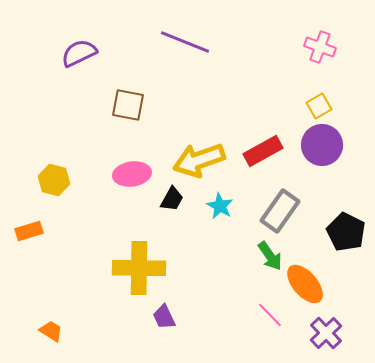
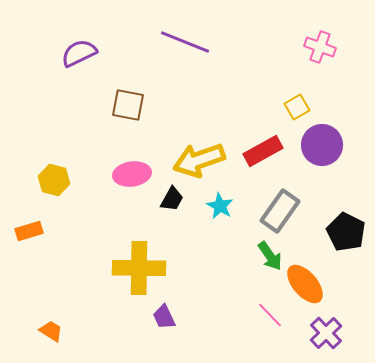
yellow square: moved 22 px left, 1 px down
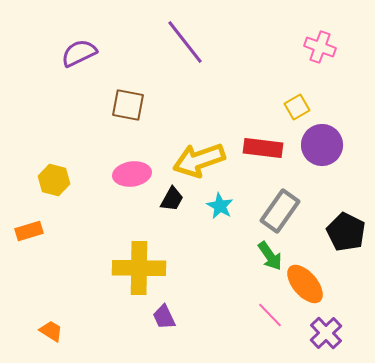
purple line: rotated 30 degrees clockwise
red rectangle: moved 3 px up; rotated 36 degrees clockwise
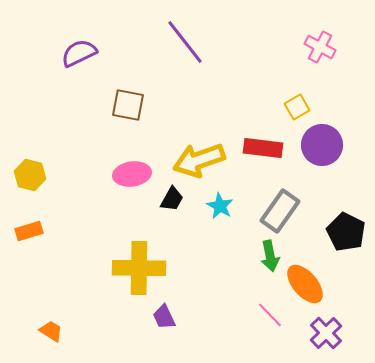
pink cross: rotated 8 degrees clockwise
yellow hexagon: moved 24 px left, 5 px up
green arrow: rotated 24 degrees clockwise
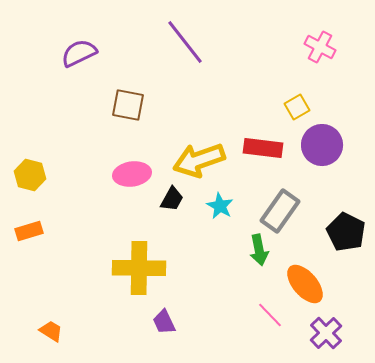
green arrow: moved 11 px left, 6 px up
purple trapezoid: moved 5 px down
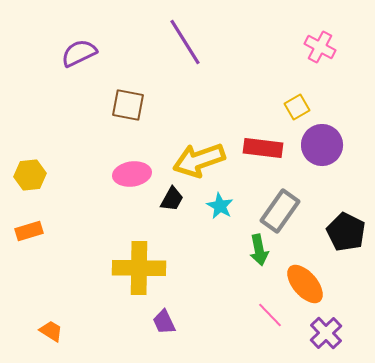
purple line: rotated 6 degrees clockwise
yellow hexagon: rotated 20 degrees counterclockwise
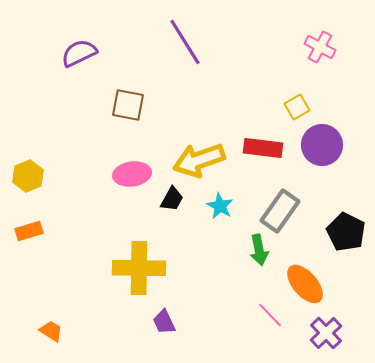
yellow hexagon: moved 2 px left, 1 px down; rotated 16 degrees counterclockwise
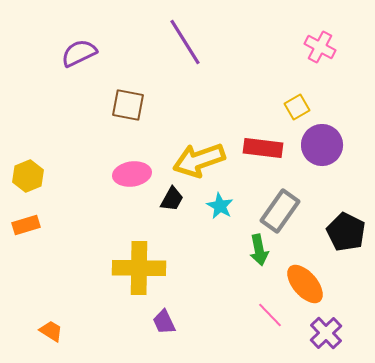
orange rectangle: moved 3 px left, 6 px up
